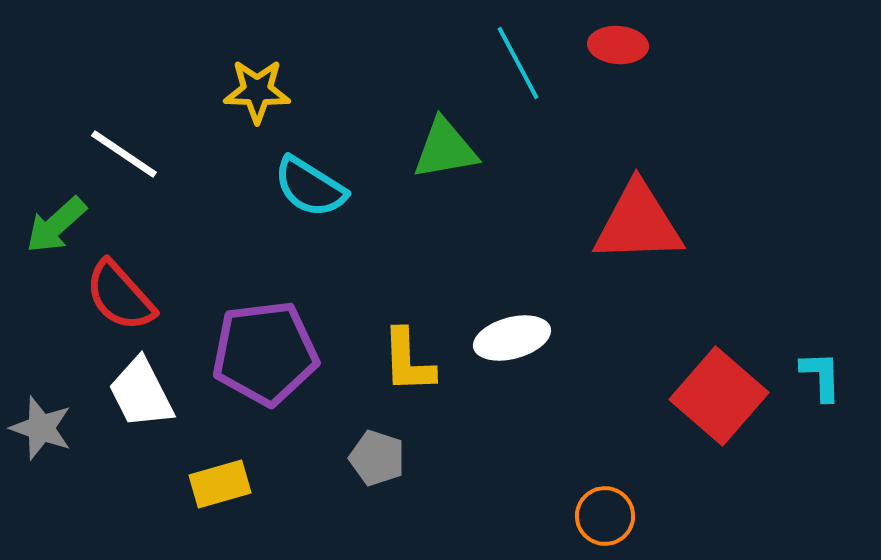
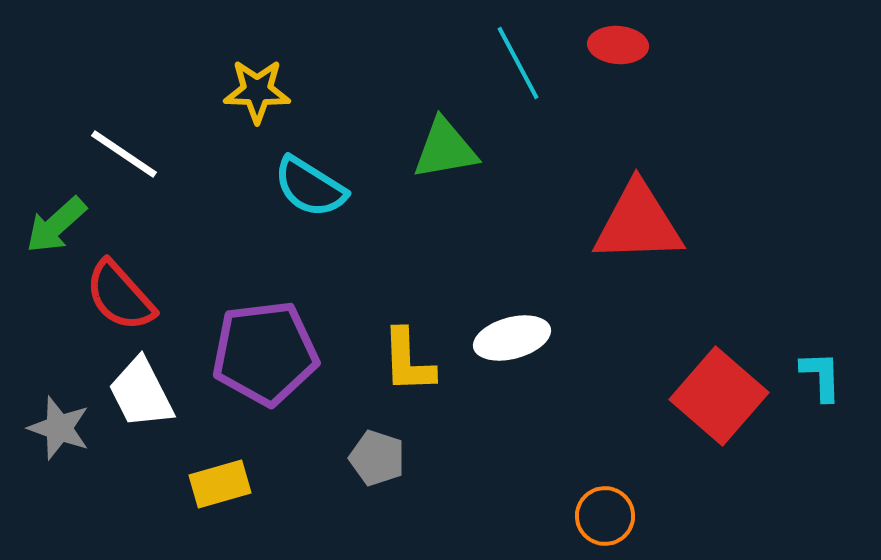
gray star: moved 18 px right
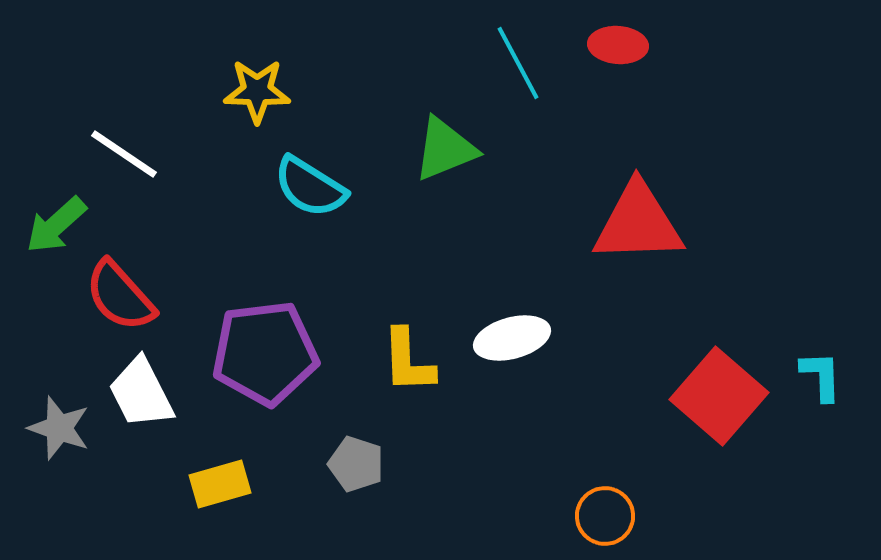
green triangle: rotated 12 degrees counterclockwise
gray pentagon: moved 21 px left, 6 px down
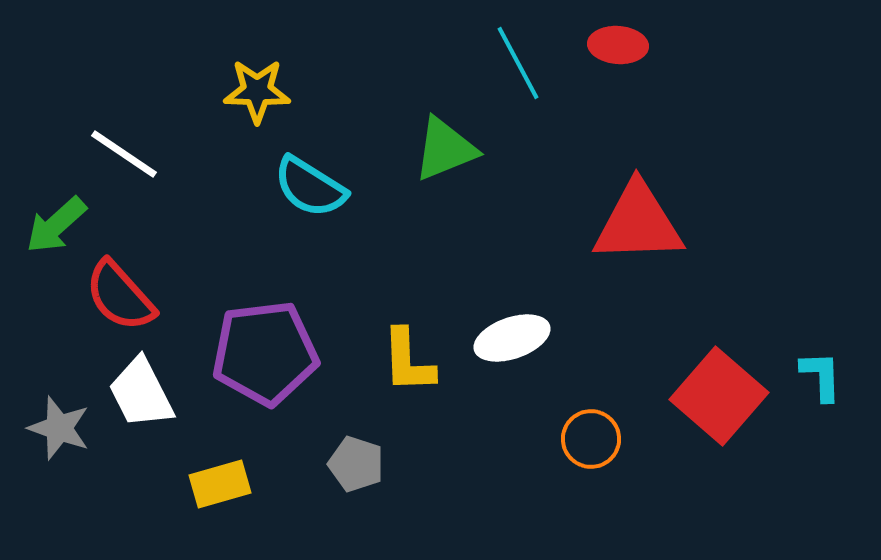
white ellipse: rotated 4 degrees counterclockwise
orange circle: moved 14 px left, 77 px up
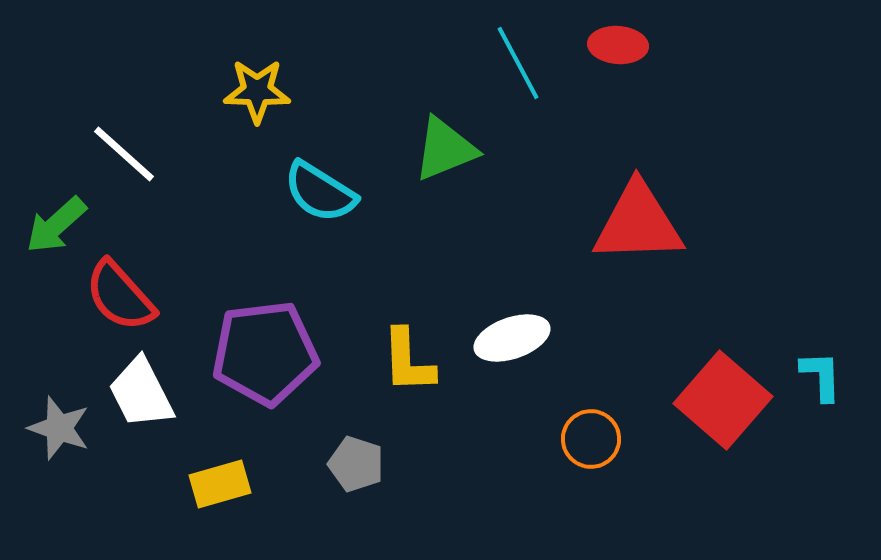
white line: rotated 8 degrees clockwise
cyan semicircle: moved 10 px right, 5 px down
red square: moved 4 px right, 4 px down
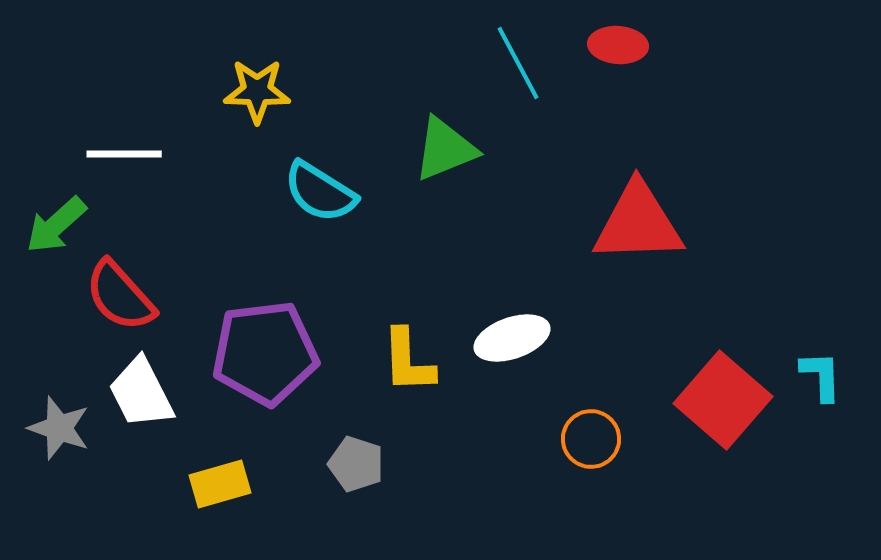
white line: rotated 42 degrees counterclockwise
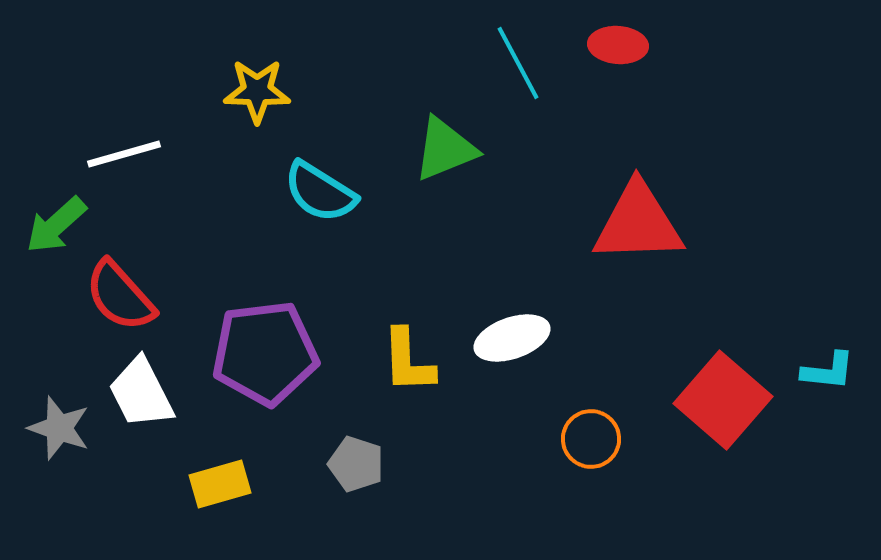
white line: rotated 16 degrees counterclockwise
cyan L-shape: moved 7 px right, 5 px up; rotated 98 degrees clockwise
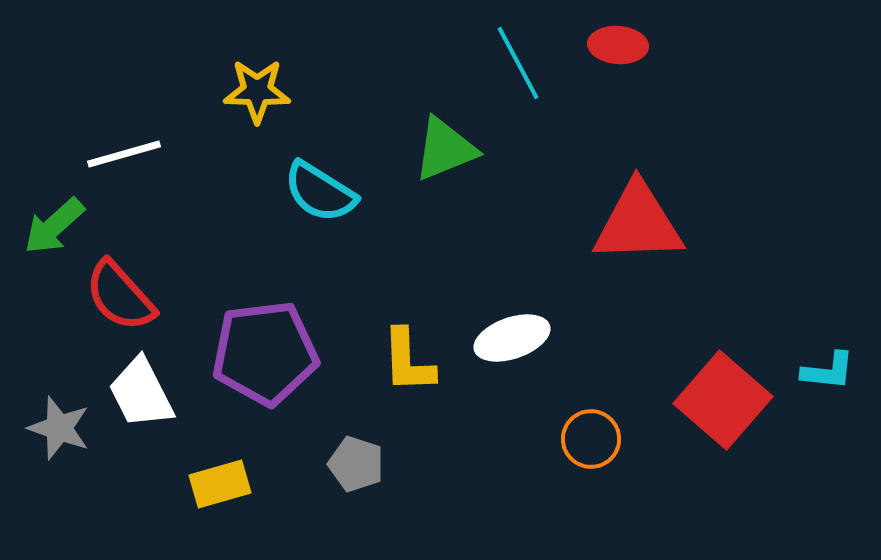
green arrow: moved 2 px left, 1 px down
